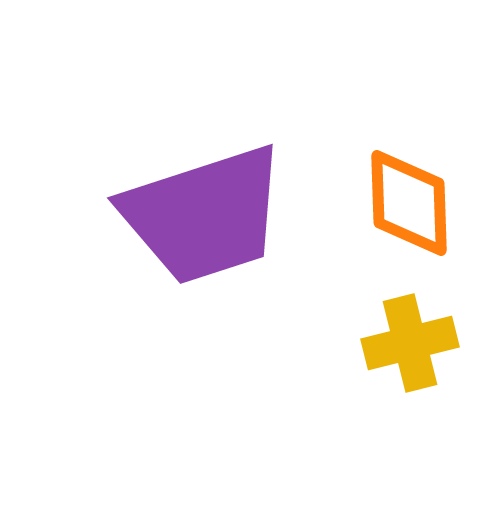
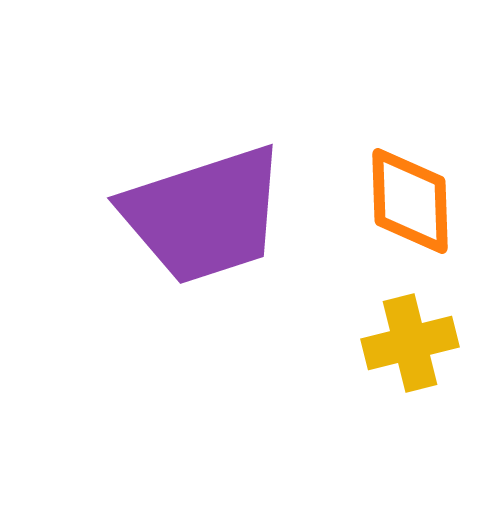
orange diamond: moved 1 px right, 2 px up
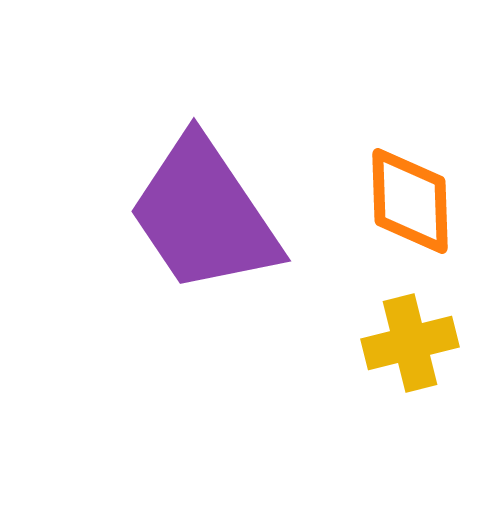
purple trapezoid: rotated 74 degrees clockwise
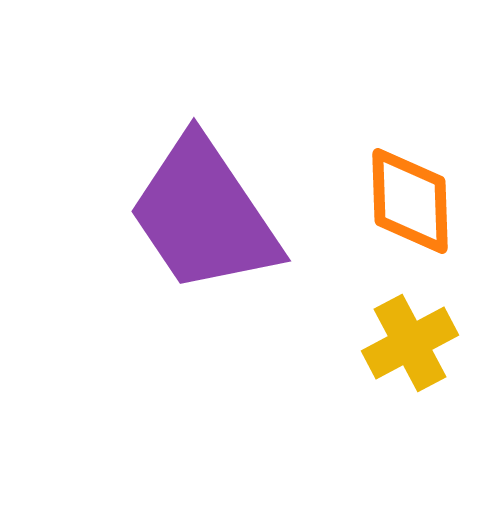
yellow cross: rotated 14 degrees counterclockwise
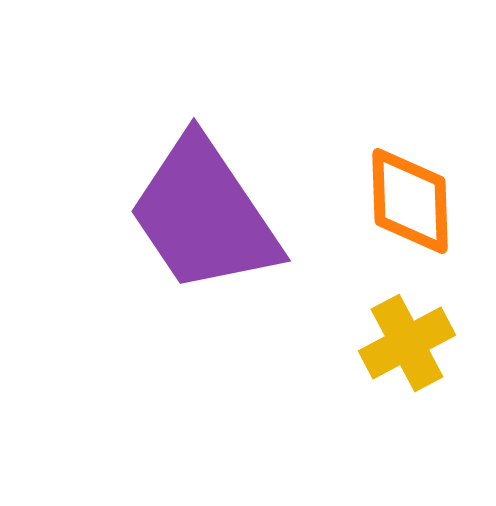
yellow cross: moved 3 px left
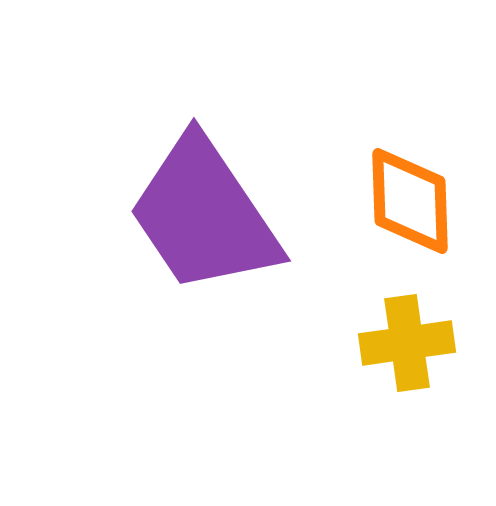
yellow cross: rotated 20 degrees clockwise
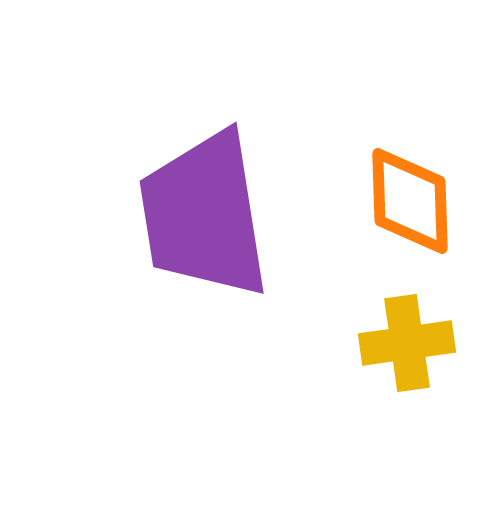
purple trapezoid: rotated 25 degrees clockwise
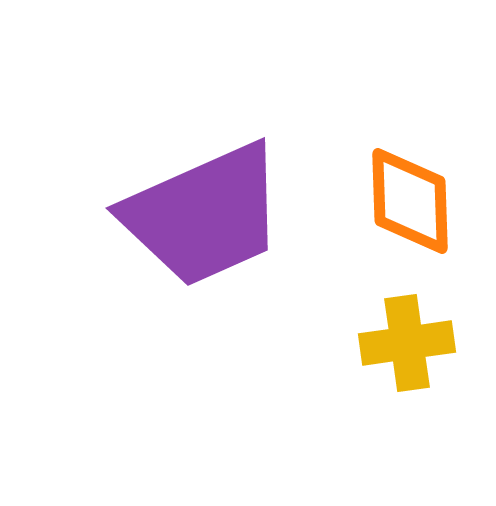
purple trapezoid: rotated 105 degrees counterclockwise
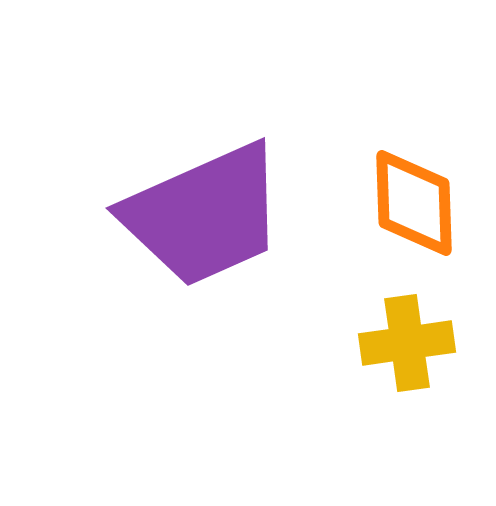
orange diamond: moved 4 px right, 2 px down
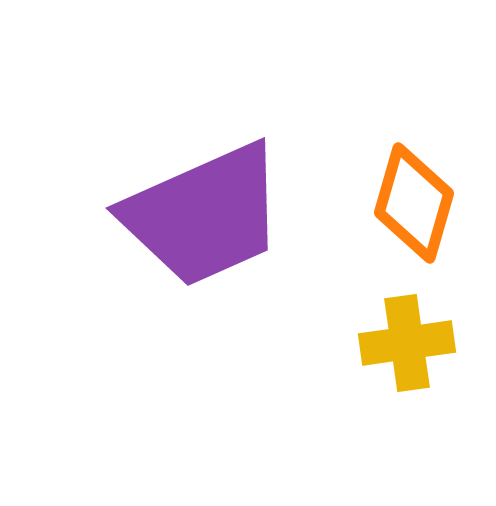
orange diamond: rotated 18 degrees clockwise
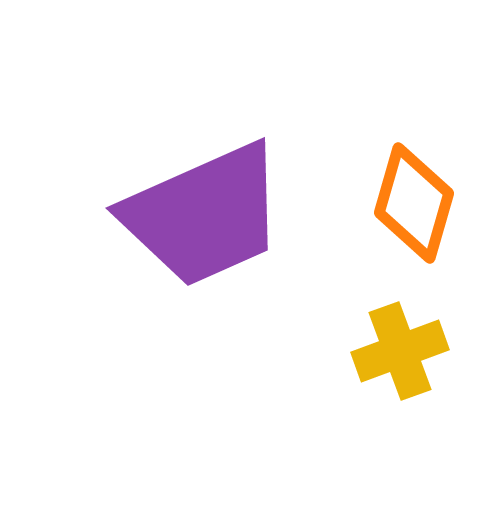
yellow cross: moved 7 px left, 8 px down; rotated 12 degrees counterclockwise
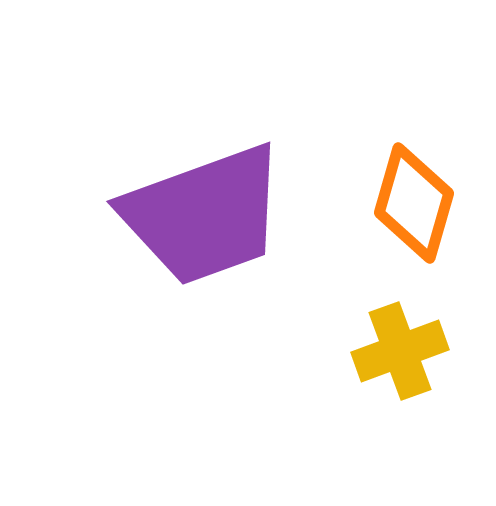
purple trapezoid: rotated 4 degrees clockwise
